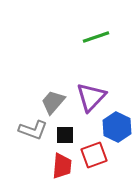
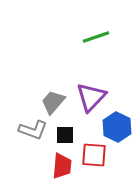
red square: rotated 24 degrees clockwise
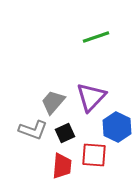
black square: moved 2 px up; rotated 24 degrees counterclockwise
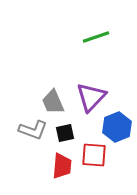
gray trapezoid: rotated 64 degrees counterclockwise
blue hexagon: rotated 12 degrees clockwise
black square: rotated 12 degrees clockwise
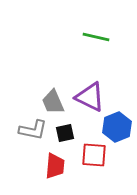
green line: rotated 32 degrees clockwise
purple triangle: moved 1 px left; rotated 48 degrees counterclockwise
gray L-shape: rotated 8 degrees counterclockwise
red trapezoid: moved 7 px left
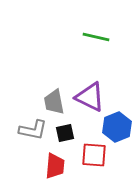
gray trapezoid: moved 1 px right; rotated 12 degrees clockwise
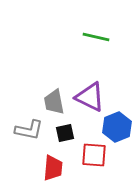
gray L-shape: moved 4 px left
red trapezoid: moved 2 px left, 2 px down
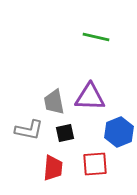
purple triangle: rotated 24 degrees counterclockwise
blue hexagon: moved 2 px right, 5 px down
red square: moved 1 px right, 9 px down; rotated 8 degrees counterclockwise
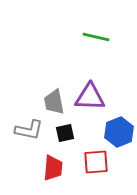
red square: moved 1 px right, 2 px up
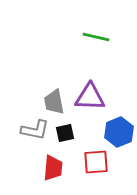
gray L-shape: moved 6 px right
